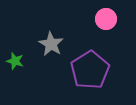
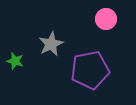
gray star: rotated 15 degrees clockwise
purple pentagon: rotated 21 degrees clockwise
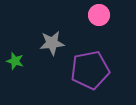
pink circle: moved 7 px left, 4 px up
gray star: moved 1 px right, 1 px up; rotated 20 degrees clockwise
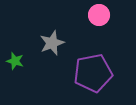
gray star: rotated 15 degrees counterclockwise
purple pentagon: moved 3 px right, 3 px down
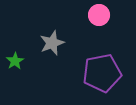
green star: rotated 24 degrees clockwise
purple pentagon: moved 9 px right
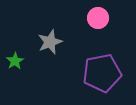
pink circle: moved 1 px left, 3 px down
gray star: moved 2 px left, 1 px up
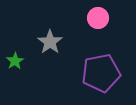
gray star: rotated 15 degrees counterclockwise
purple pentagon: moved 1 px left
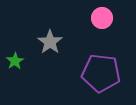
pink circle: moved 4 px right
purple pentagon: rotated 18 degrees clockwise
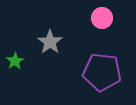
purple pentagon: moved 1 px right, 1 px up
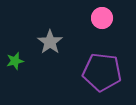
green star: rotated 18 degrees clockwise
